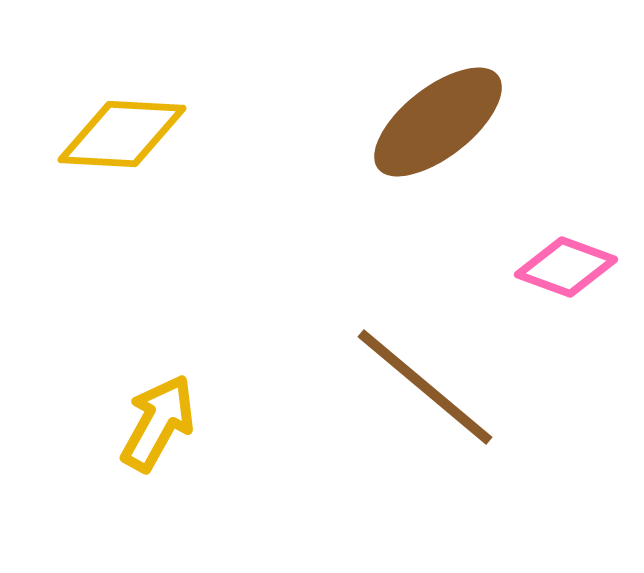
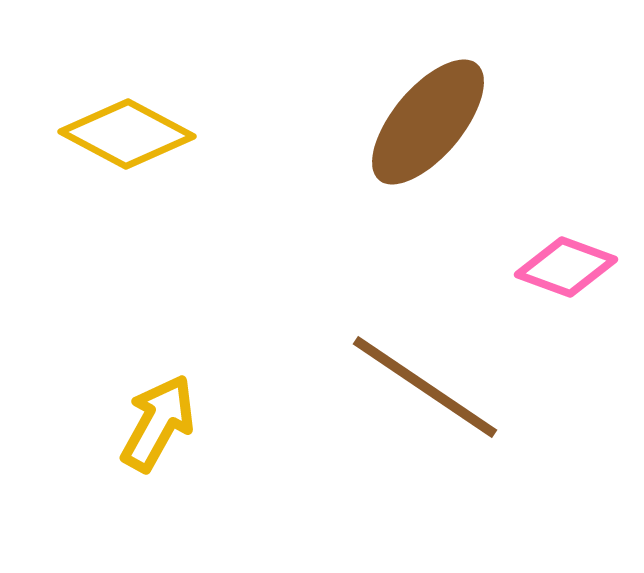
brown ellipse: moved 10 px left; rotated 12 degrees counterclockwise
yellow diamond: moved 5 px right; rotated 25 degrees clockwise
brown line: rotated 6 degrees counterclockwise
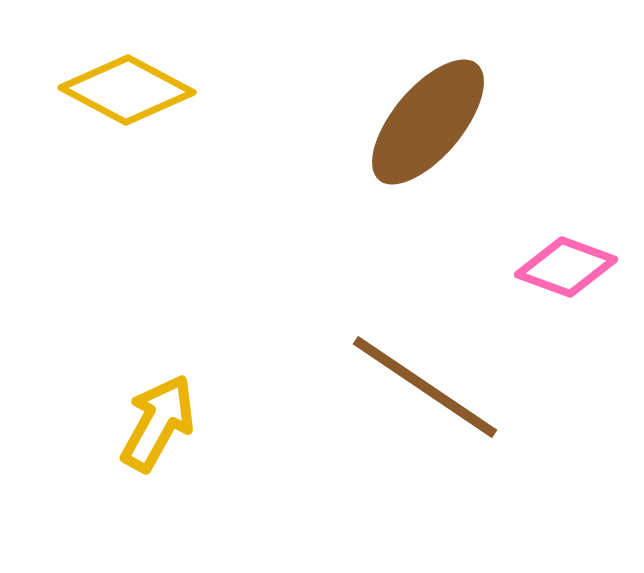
yellow diamond: moved 44 px up
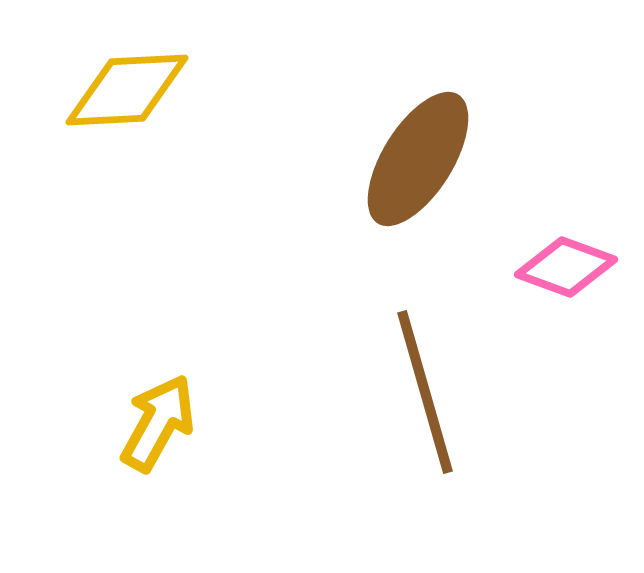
yellow diamond: rotated 31 degrees counterclockwise
brown ellipse: moved 10 px left, 37 px down; rotated 8 degrees counterclockwise
brown line: moved 5 px down; rotated 40 degrees clockwise
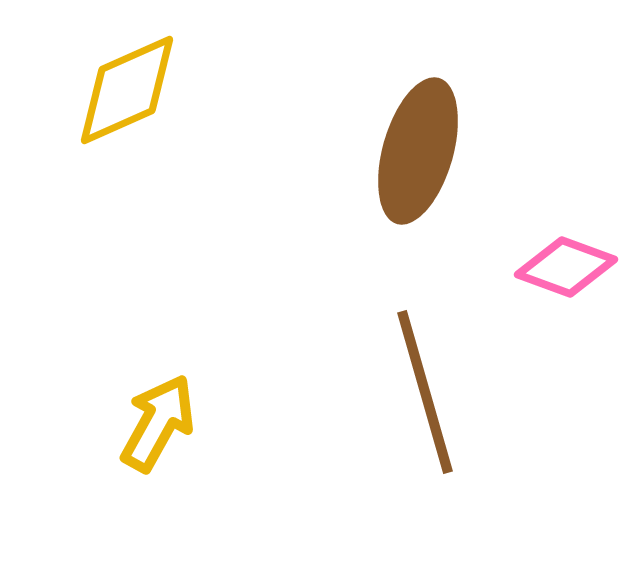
yellow diamond: rotated 21 degrees counterclockwise
brown ellipse: moved 8 px up; rotated 16 degrees counterclockwise
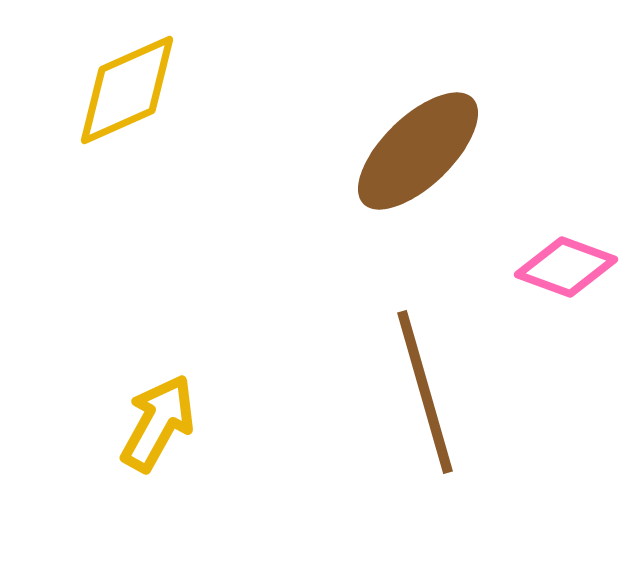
brown ellipse: rotated 30 degrees clockwise
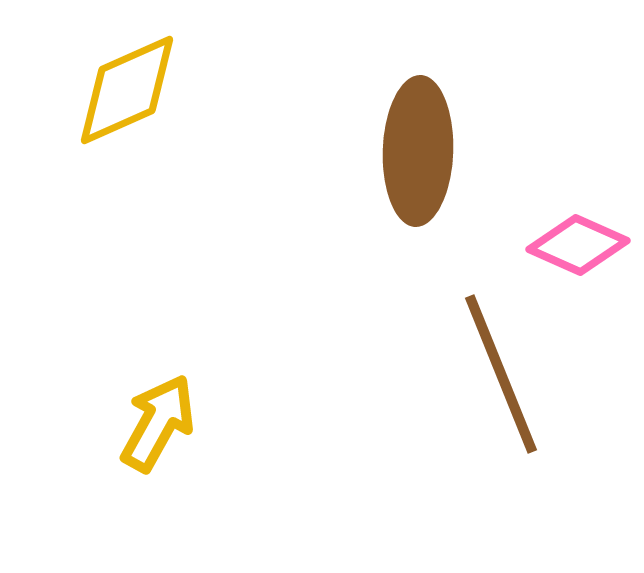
brown ellipse: rotated 44 degrees counterclockwise
pink diamond: moved 12 px right, 22 px up; rotated 4 degrees clockwise
brown line: moved 76 px right, 18 px up; rotated 6 degrees counterclockwise
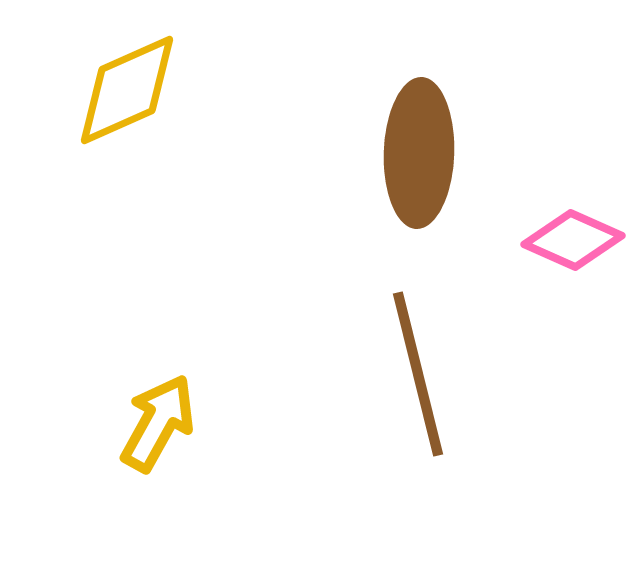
brown ellipse: moved 1 px right, 2 px down
pink diamond: moved 5 px left, 5 px up
brown line: moved 83 px left; rotated 8 degrees clockwise
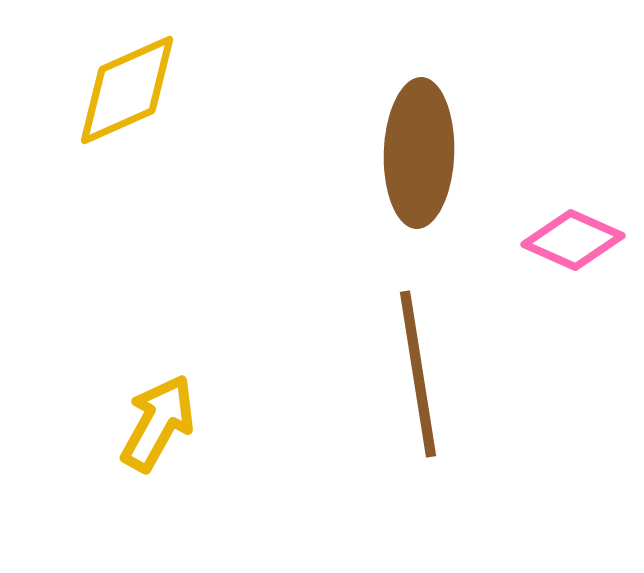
brown line: rotated 5 degrees clockwise
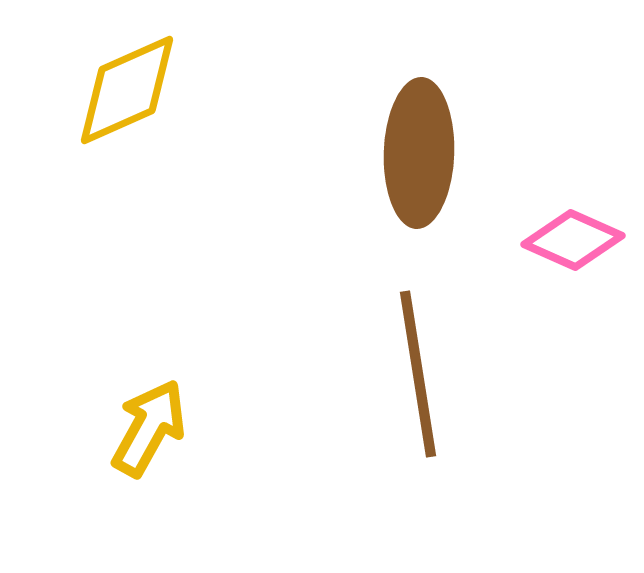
yellow arrow: moved 9 px left, 5 px down
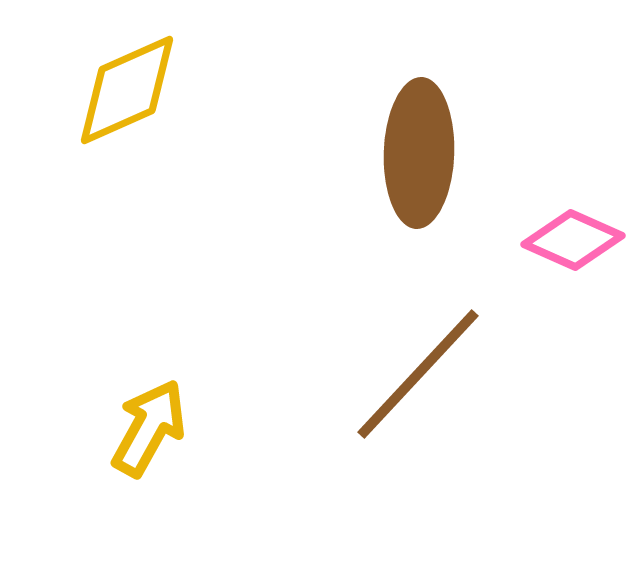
brown line: rotated 52 degrees clockwise
